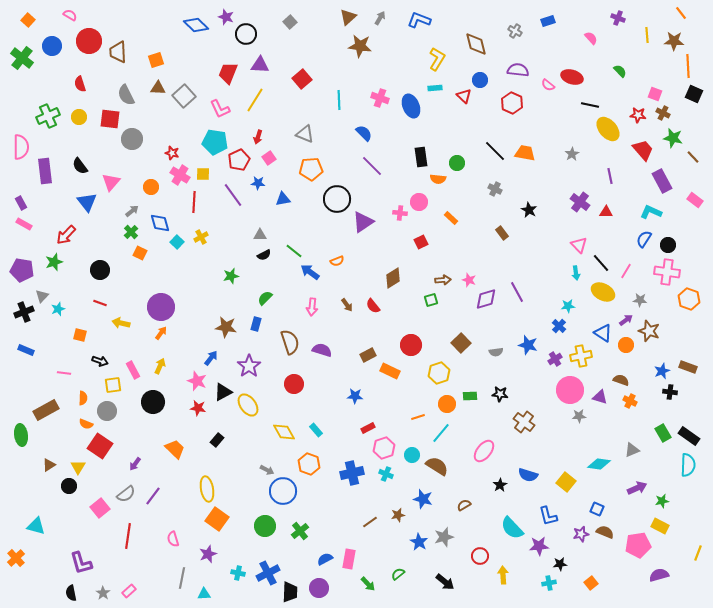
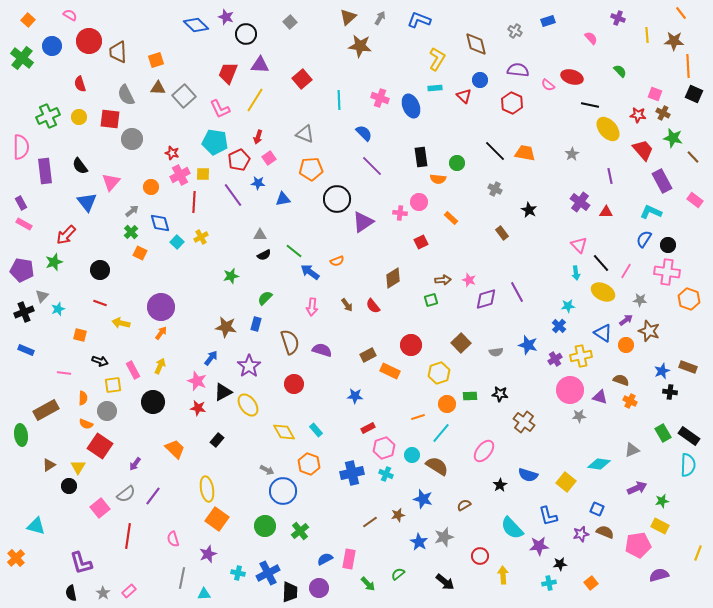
pink cross at (180, 175): rotated 30 degrees clockwise
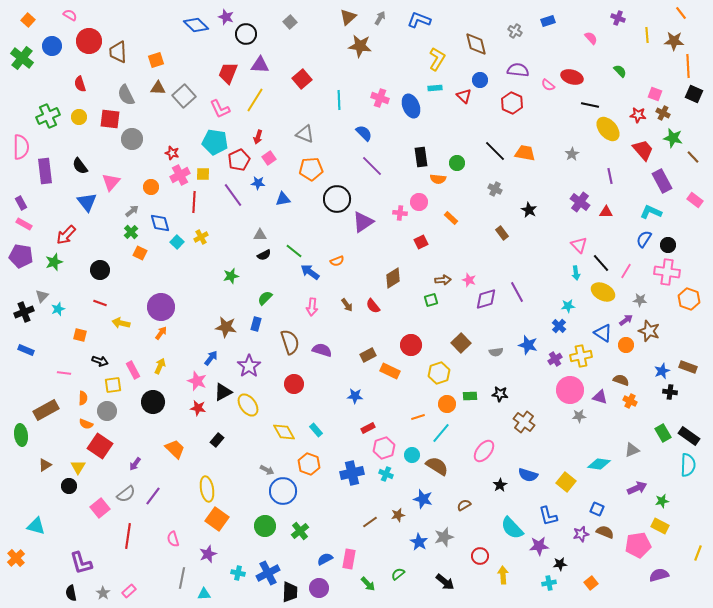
purple pentagon at (22, 270): moved 1 px left, 14 px up
brown triangle at (49, 465): moved 4 px left
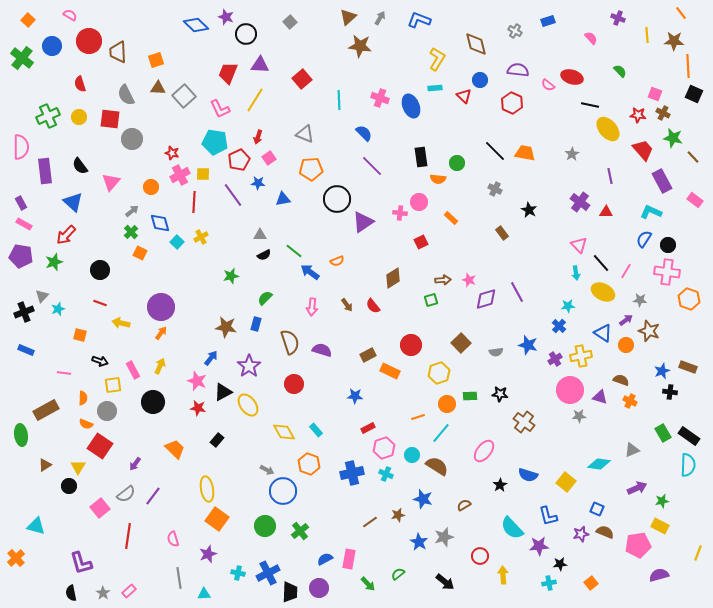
blue triangle at (87, 202): moved 14 px left; rotated 10 degrees counterclockwise
gray line at (182, 578): moved 3 px left; rotated 20 degrees counterclockwise
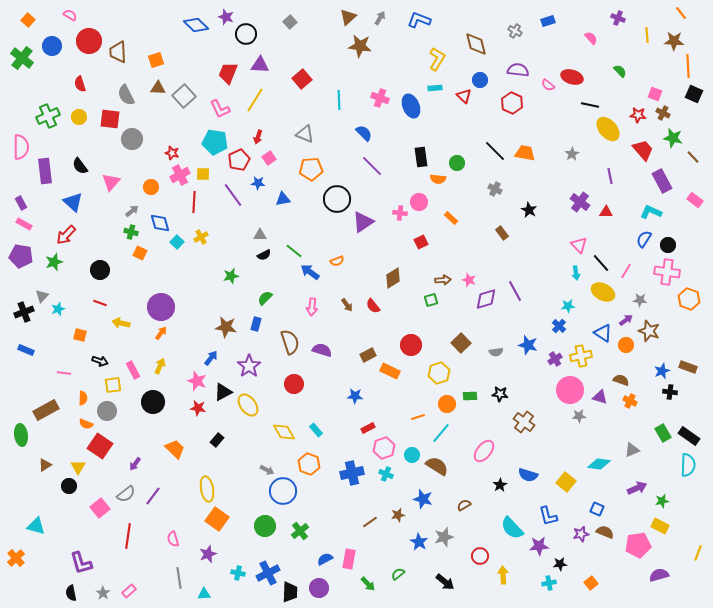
green cross at (131, 232): rotated 32 degrees counterclockwise
purple line at (517, 292): moved 2 px left, 1 px up
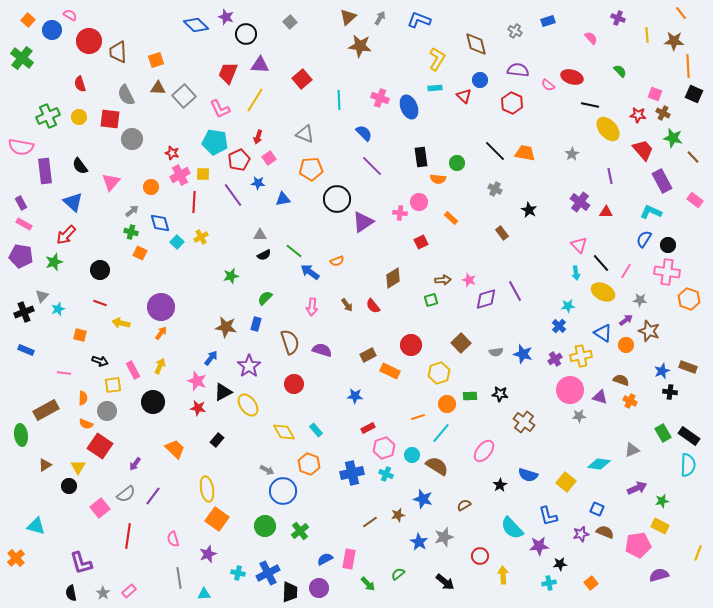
blue circle at (52, 46): moved 16 px up
blue ellipse at (411, 106): moved 2 px left, 1 px down
pink semicircle at (21, 147): rotated 100 degrees clockwise
blue star at (528, 345): moved 5 px left, 9 px down
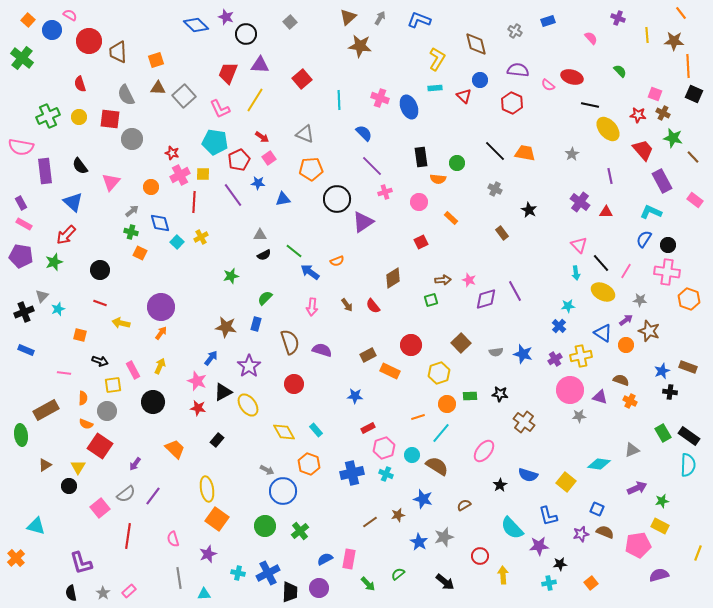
red arrow at (258, 137): moved 4 px right; rotated 72 degrees counterclockwise
pink cross at (400, 213): moved 15 px left, 21 px up; rotated 24 degrees counterclockwise
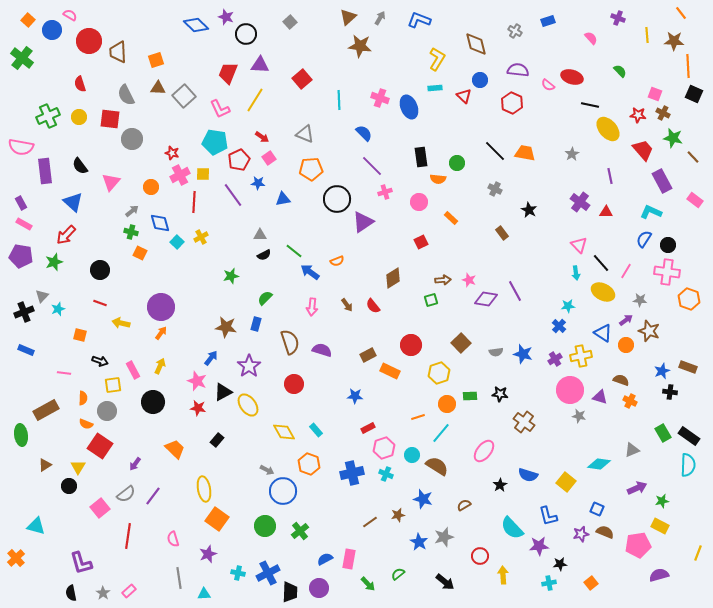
purple diamond at (486, 299): rotated 25 degrees clockwise
gray star at (579, 416): rotated 16 degrees clockwise
yellow ellipse at (207, 489): moved 3 px left
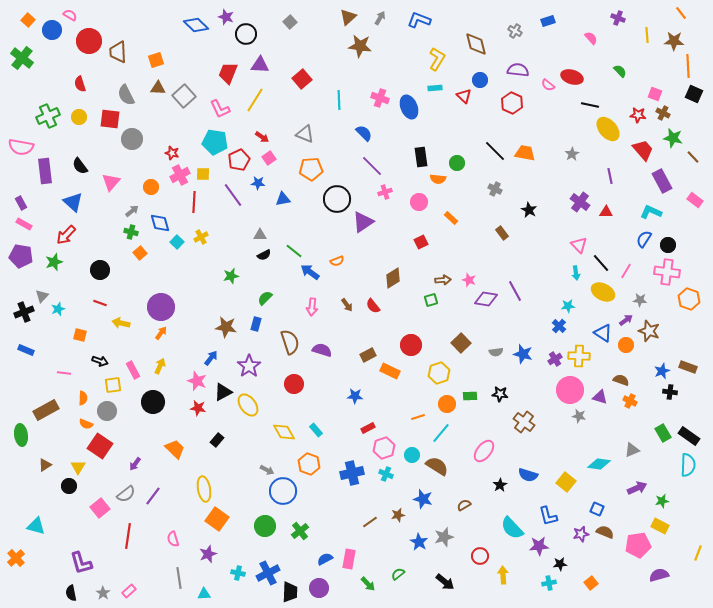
orange square at (140, 253): rotated 24 degrees clockwise
yellow cross at (581, 356): moved 2 px left; rotated 15 degrees clockwise
